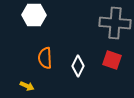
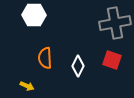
gray cross: rotated 16 degrees counterclockwise
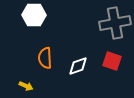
red square: moved 1 px down
white diamond: rotated 45 degrees clockwise
yellow arrow: moved 1 px left
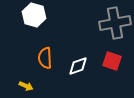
white hexagon: rotated 15 degrees clockwise
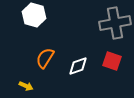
orange semicircle: rotated 35 degrees clockwise
